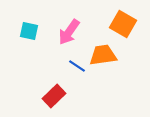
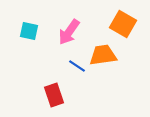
red rectangle: moved 1 px up; rotated 65 degrees counterclockwise
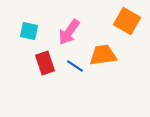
orange square: moved 4 px right, 3 px up
blue line: moved 2 px left
red rectangle: moved 9 px left, 32 px up
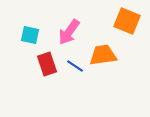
orange square: rotated 8 degrees counterclockwise
cyan square: moved 1 px right, 4 px down
red rectangle: moved 2 px right, 1 px down
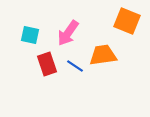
pink arrow: moved 1 px left, 1 px down
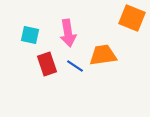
orange square: moved 5 px right, 3 px up
pink arrow: rotated 44 degrees counterclockwise
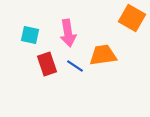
orange square: rotated 8 degrees clockwise
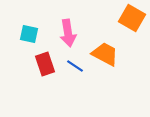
cyan square: moved 1 px left, 1 px up
orange trapezoid: moved 2 px right, 1 px up; rotated 36 degrees clockwise
red rectangle: moved 2 px left
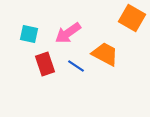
pink arrow: rotated 64 degrees clockwise
blue line: moved 1 px right
